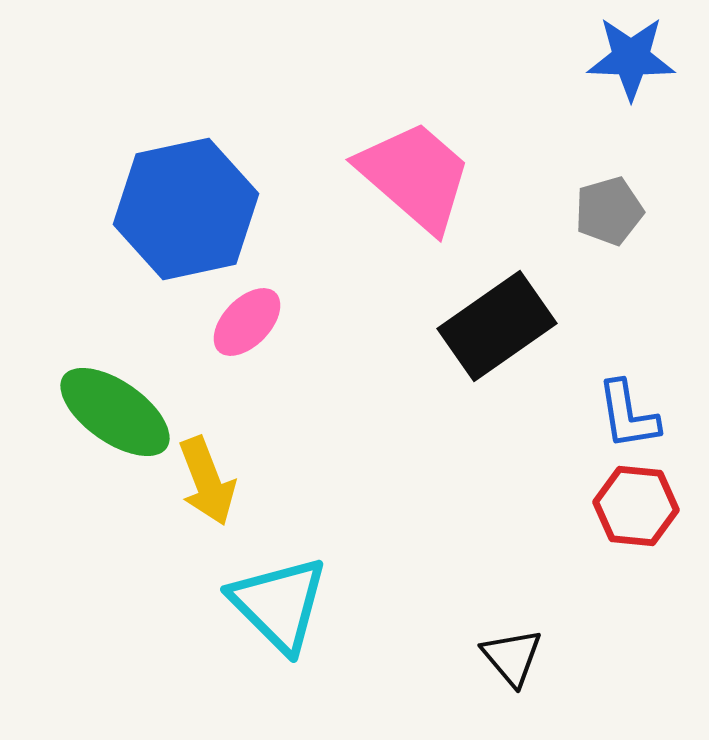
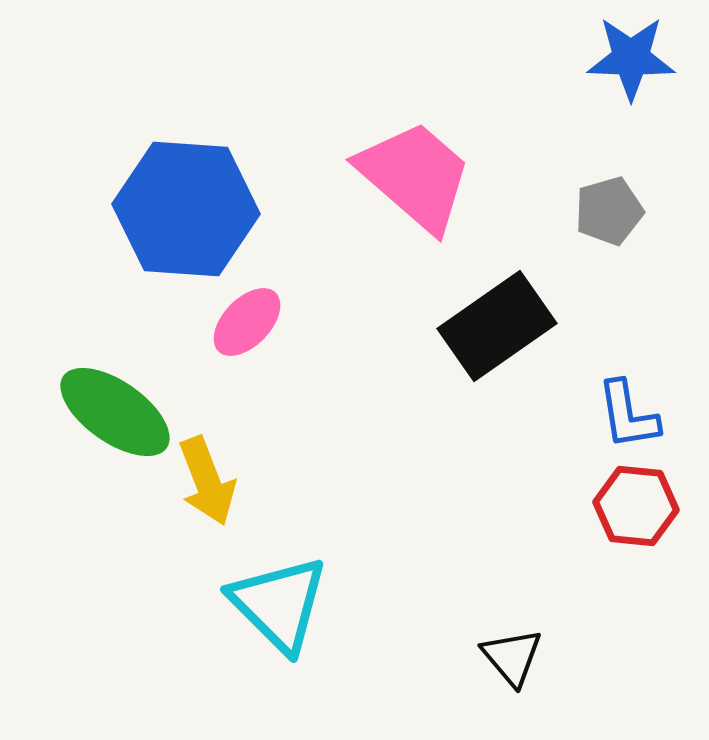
blue hexagon: rotated 16 degrees clockwise
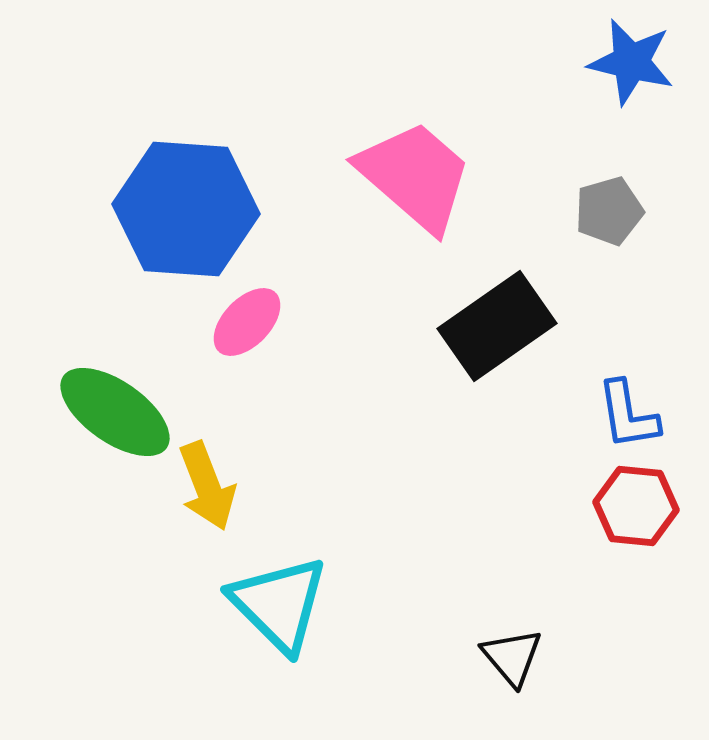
blue star: moved 4 px down; rotated 12 degrees clockwise
yellow arrow: moved 5 px down
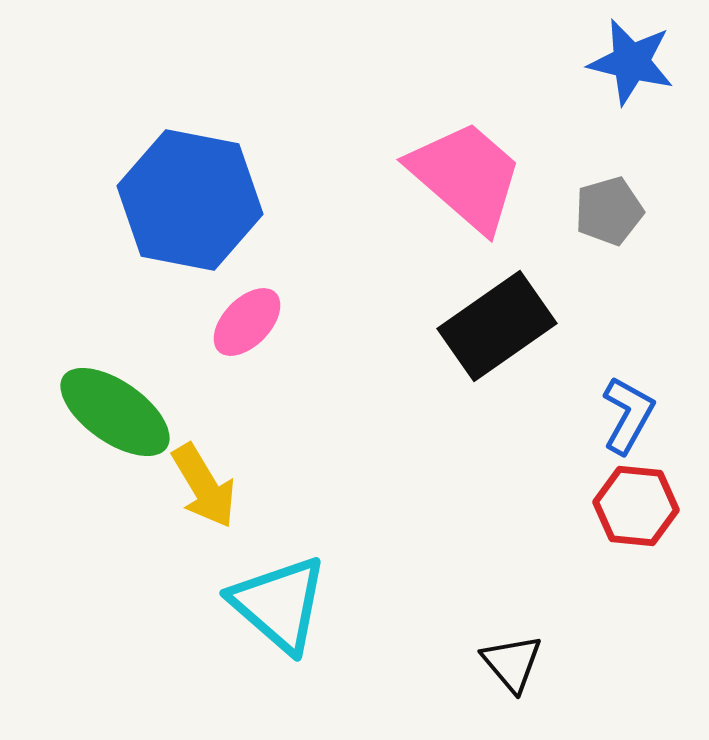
pink trapezoid: moved 51 px right
blue hexagon: moved 4 px right, 9 px up; rotated 7 degrees clockwise
blue L-shape: rotated 142 degrees counterclockwise
yellow arrow: moved 3 px left; rotated 10 degrees counterclockwise
cyan triangle: rotated 4 degrees counterclockwise
black triangle: moved 6 px down
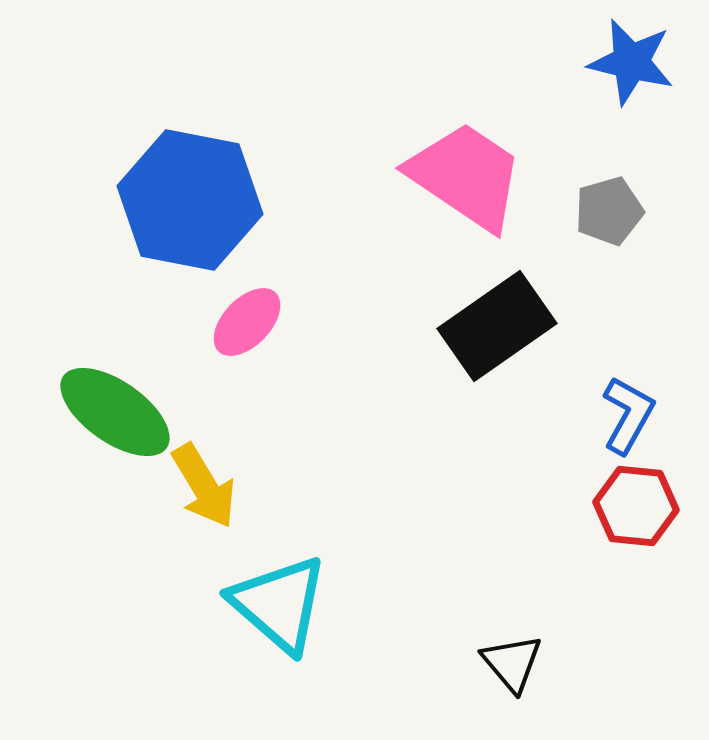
pink trapezoid: rotated 7 degrees counterclockwise
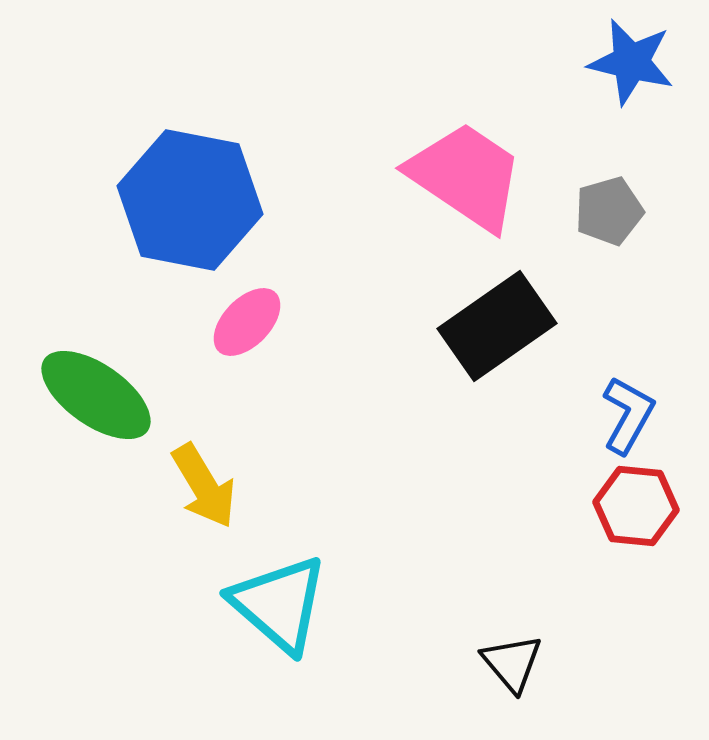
green ellipse: moved 19 px left, 17 px up
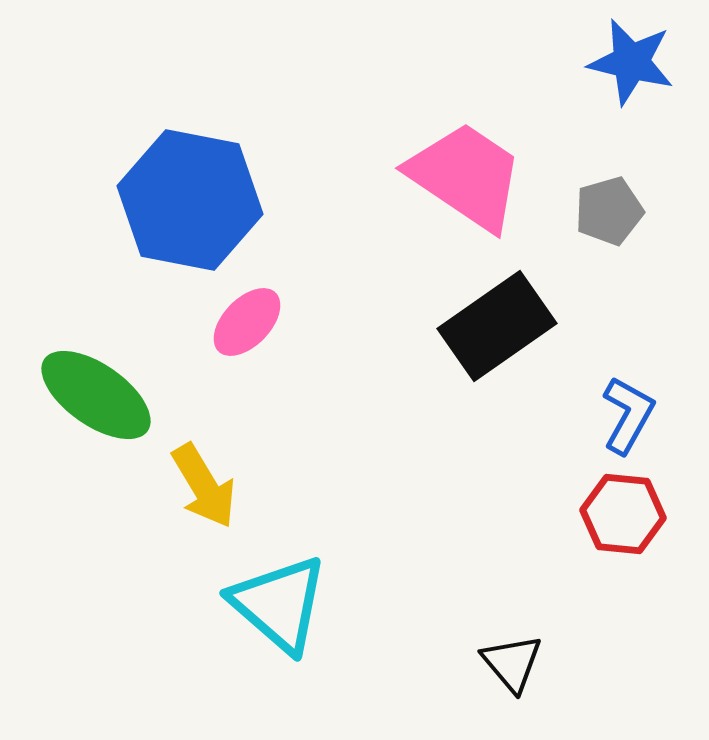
red hexagon: moved 13 px left, 8 px down
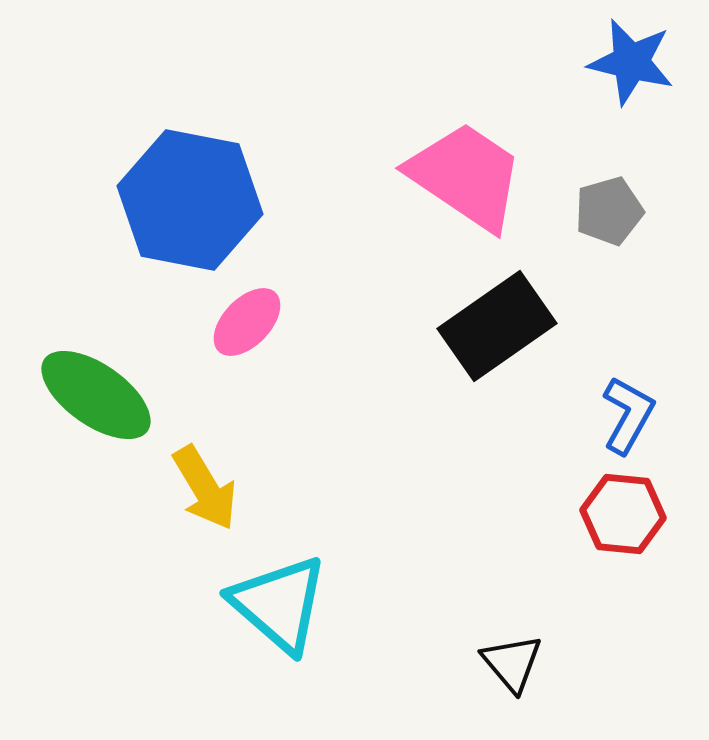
yellow arrow: moved 1 px right, 2 px down
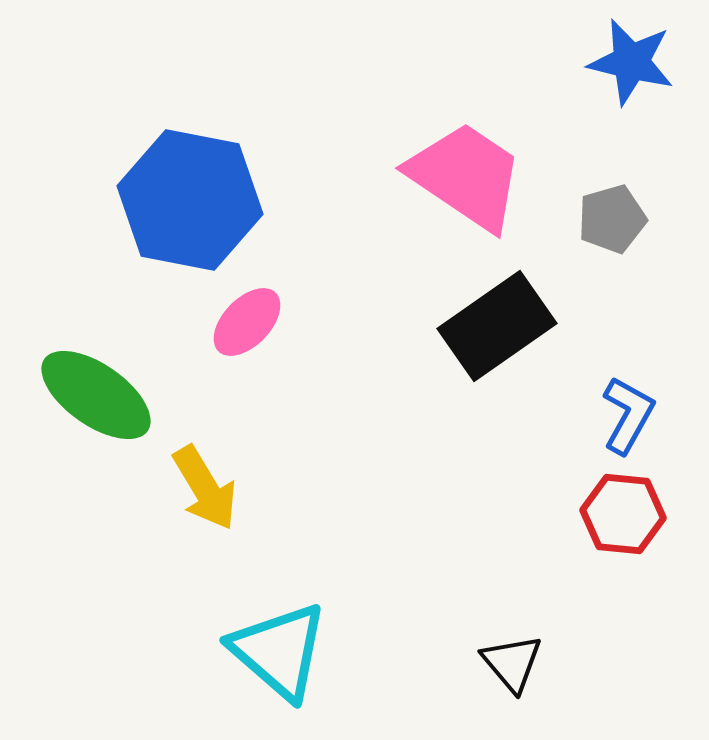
gray pentagon: moved 3 px right, 8 px down
cyan triangle: moved 47 px down
